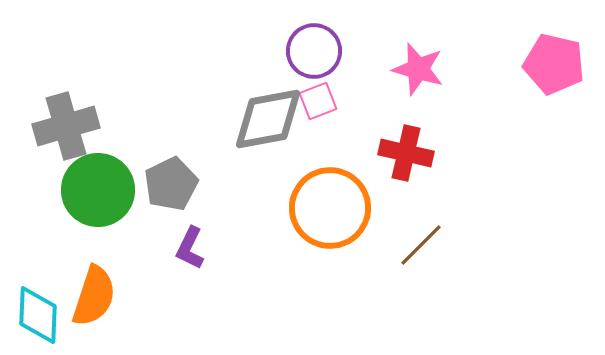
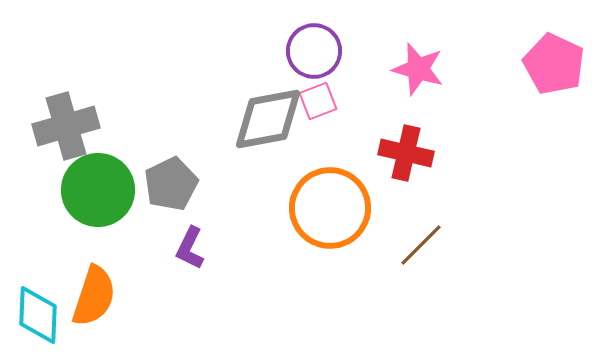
pink pentagon: rotated 12 degrees clockwise
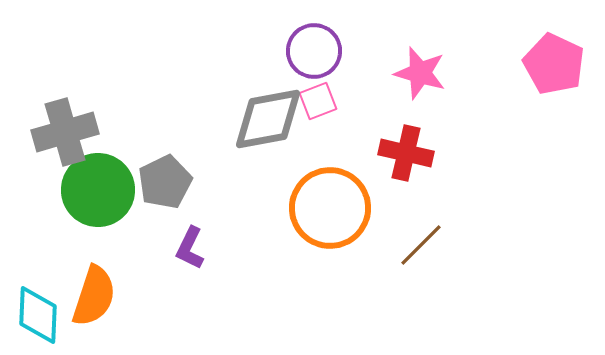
pink star: moved 2 px right, 4 px down
gray cross: moved 1 px left, 6 px down
gray pentagon: moved 6 px left, 2 px up
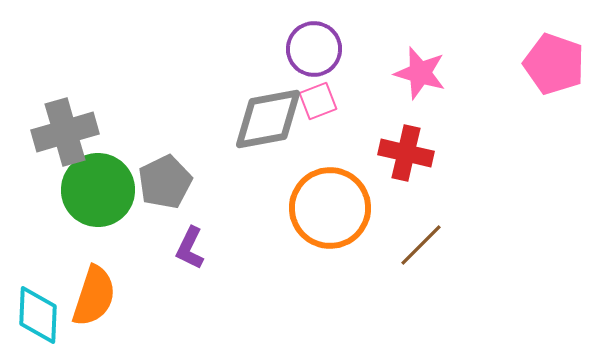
purple circle: moved 2 px up
pink pentagon: rotated 6 degrees counterclockwise
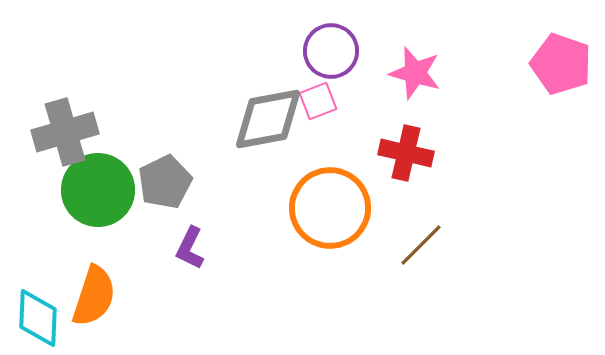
purple circle: moved 17 px right, 2 px down
pink pentagon: moved 7 px right
pink star: moved 5 px left
cyan diamond: moved 3 px down
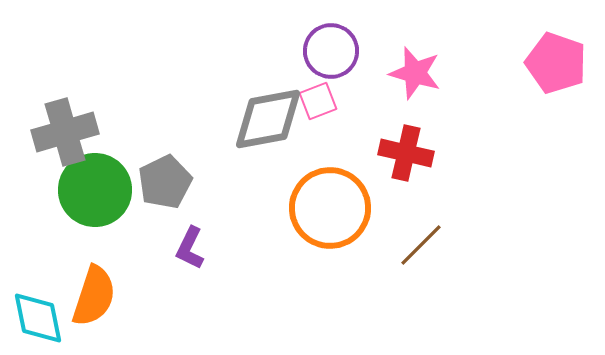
pink pentagon: moved 5 px left, 1 px up
green circle: moved 3 px left
cyan diamond: rotated 14 degrees counterclockwise
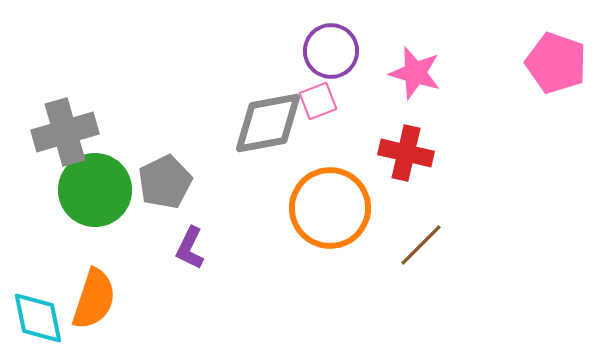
gray diamond: moved 4 px down
orange semicircle: moved 3 px down
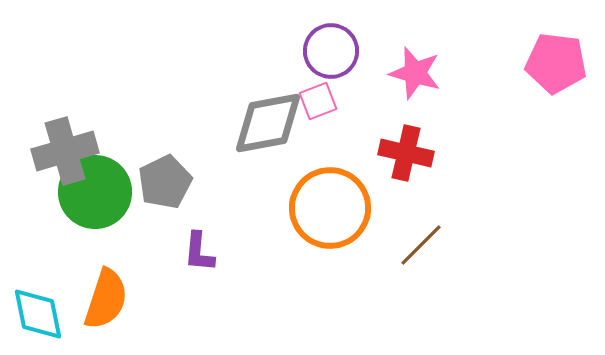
pink pentagon: rotated 12 degrees counterclockwise
gray cross: moved 19 px down
green circle: moved 2 px down
purple L-shape: moved 9 px right, 4 px down; rotated 21 degrees counterclockwise
orange semicircle: moved 12 px right
cyan diamond: moved 4 px up
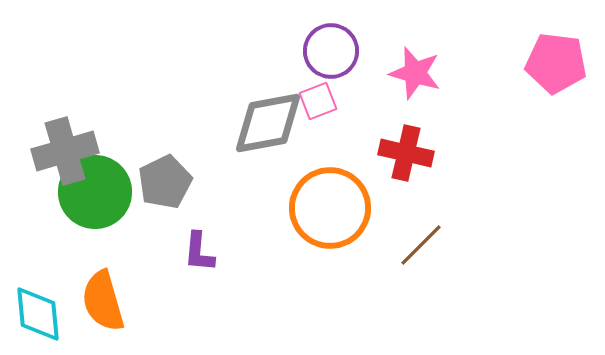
orange semicircle: moved 3 px left, 2 px down; rotated 146 degrees clockwise
cyan diamond: rotated 6 degrees clockwise
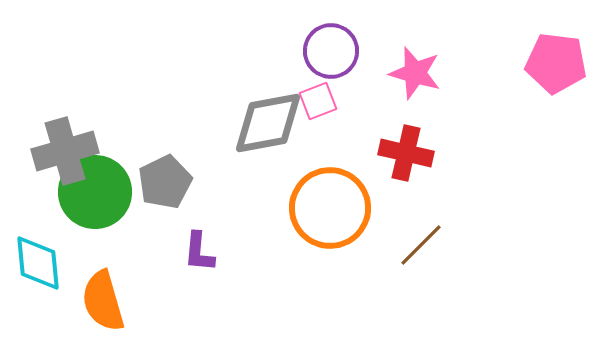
cyan diamond: moved 51 px up
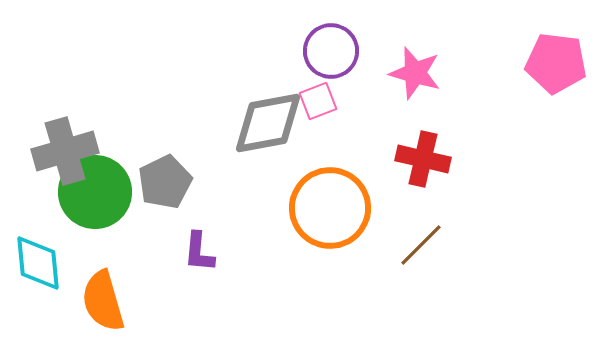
red cross: moved 17 px right, 6 px down
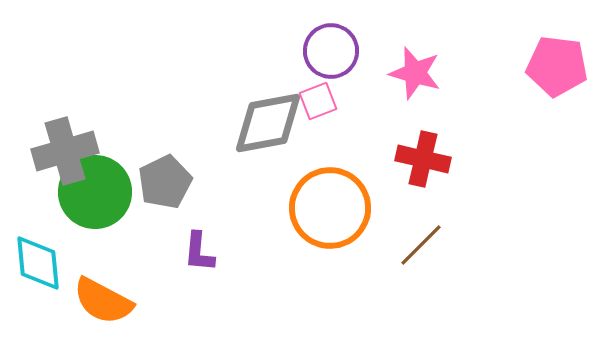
pink pentagon: moved 1 px right, 3 px down
orange semicircle: rotated 46 degrees counterclockwise
